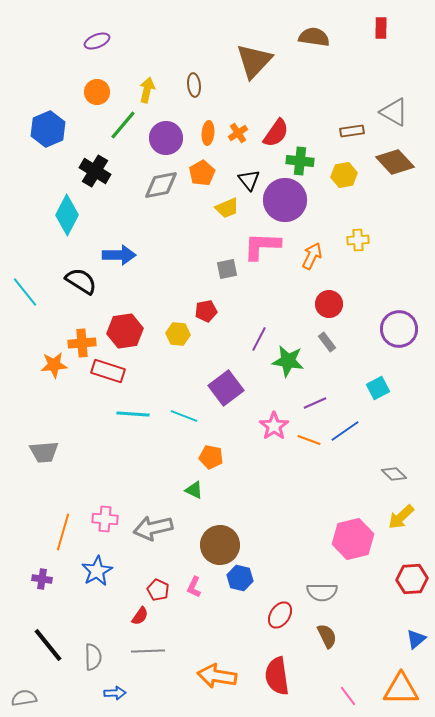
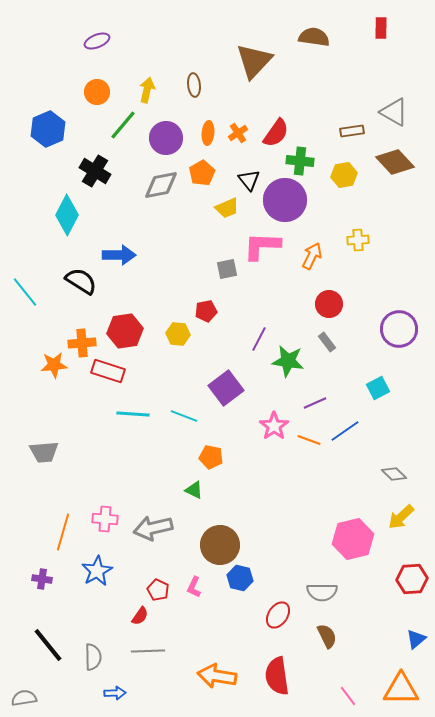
red ellipse at (280, 615): moved 2 px left
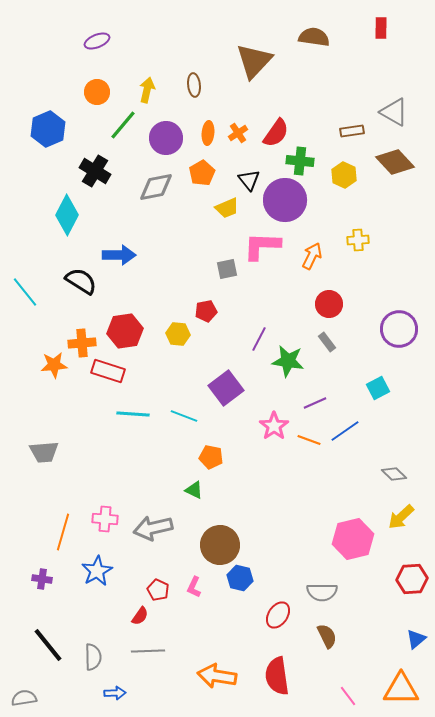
yellow hexagon at (344, 175): rotated 25 degrees counterclockwise
gray diamond at (161, 185): moved 5 px left, 2 px down
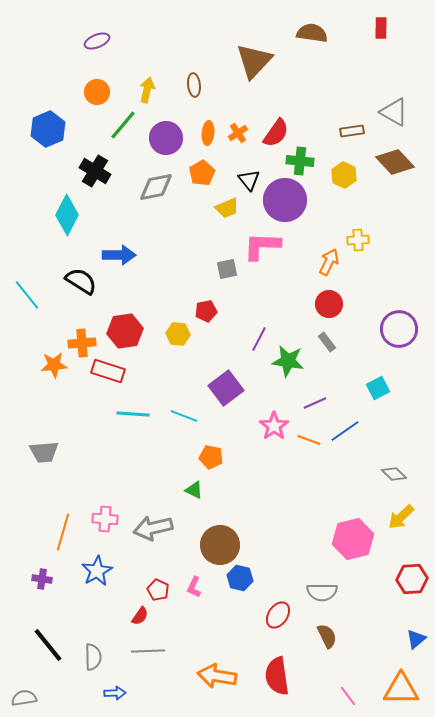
brown semicircle at (314, 37): moved 2 px left, 4 px up
orange arrow at (312, 256): moved 17 px right, 6 px down
cyan line at (25, 292): moved 2 px right, 3 px down
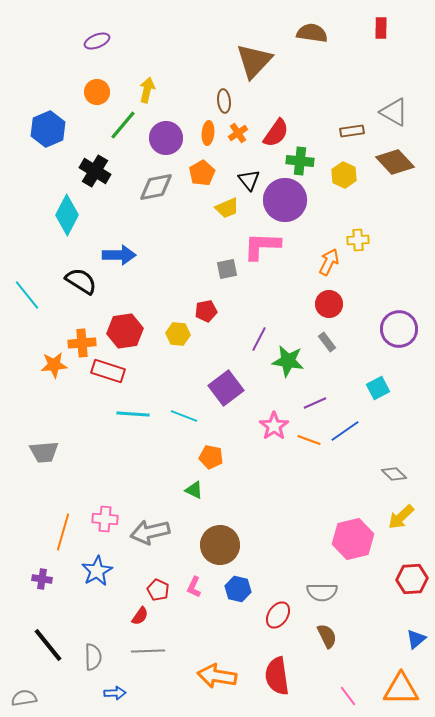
brown ellipse at (194, 85): moved 30 px right, 16 px down
gray arrow at (153, 528): moved 3 px left, 4 px down
blue hexagon at (240, 578): moved 2 px left, 11 px down
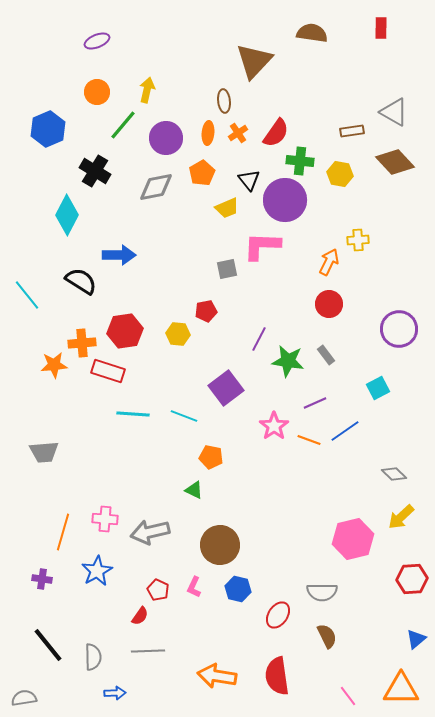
yellow hexagon at (344, 175): moved 4 px left, 1 px up; rotated 15 degrees counterclockwise
gray rectangle at (327, 342): moved 1 px left, 13 px down
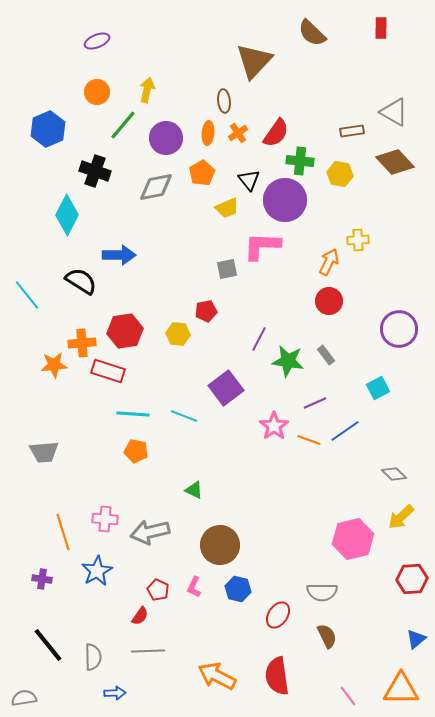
brown semicircle at (312, 33): rotated 144 degrees counterclockwise
black cross at (95, 171): rotated 12 degrees counterclockwise
red circle at (329, 304): moved 3 px up
orange pentagon at (211, 457): moved 75 px left, 6 px up
orange line at (63, 532): rotated 33 degrees counterclockwise
orange arrow at (217, 676): rotated 18 degrees clockwise
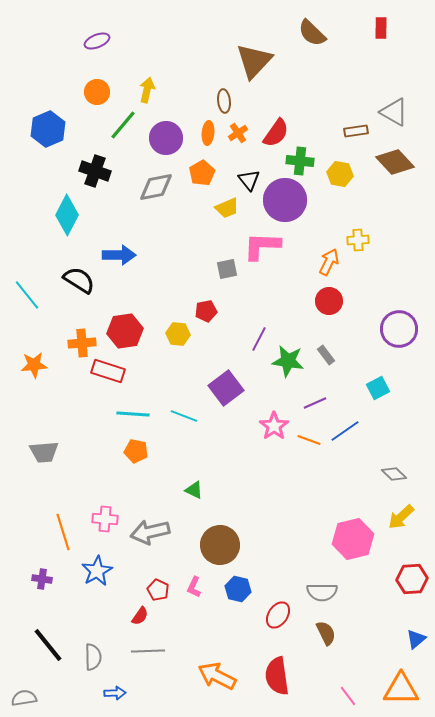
brown rectangle at (352, 131): moved 4 px right
black semicircle at (81, 281): moved 2 px left, 1 px up
orange star at (54, 365): moved 20 px left
brown semicircle at (327, 636): moved 1 px left, 3 px up
